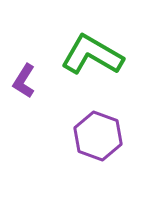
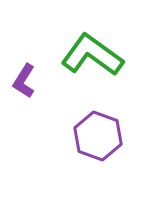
green L-shape: rotated 6 degrees clockwise
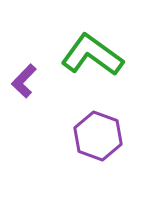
purple L-shape: rotated 12 degrees clockwise
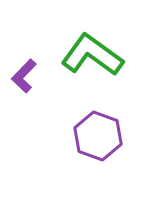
purple L-shape: moved 5 px up
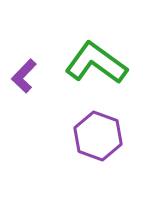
green L-shape: moved 4 px right, 8 px down
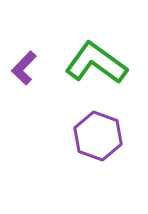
purple L-shape: moved 8 px up
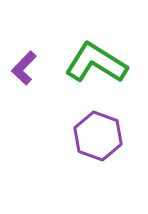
green L-shape: rotated 4 degrees counterclockwise
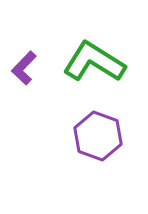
green L-shape: moved 2 px left, 1 px up
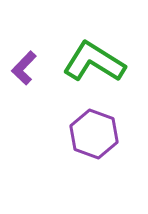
purple hexagon: moved 4 px left, 2 px up
